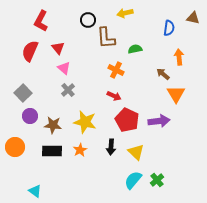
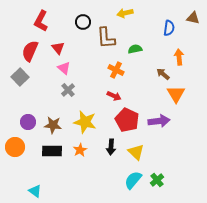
black circle: moved 5 px left, 2 px down
gray square: moved 3 px left, 16 px up
purple circle: moved 2 px left, 6 px down
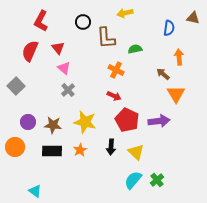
gray square: moved 4 px left, 9 px down
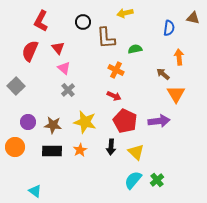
red pentagon: moved 2 px left, 1 px down
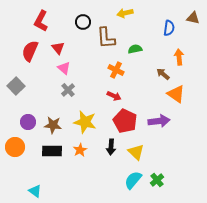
orange triangle: rotated 24 degrees counterclockwise
